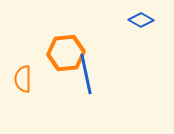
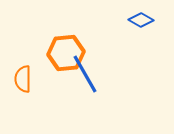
blue line: moved 1 px left; rotated 18 degrees counterclockwise
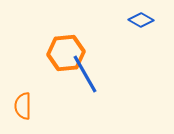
orange semicircle: moved 27 px down
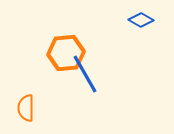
orange semicircle: moved 3 px right, 2 px down
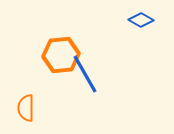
orange hexagon: moved 5 px left, 2 px down
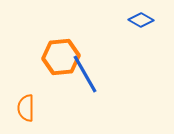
orange hexagon: moved 2 px down
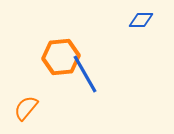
blue diamond: rotated 30 degrees counterclockwise
orange semicircle: rotated 40 degrees clockwise
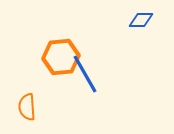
orange semicircle: moved 1 px right, 1 px up; rotated 44 degrees counterclockwise
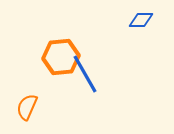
orange semicircle: rotated 28 degrees clockwise
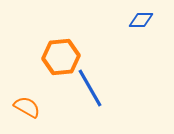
blue line: moved 5 px right, 14 px down
orange semicircle: rotated 96 degrees clockwise
